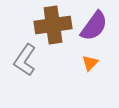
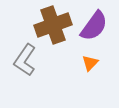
brown cross: rotated 12 degrees counterclockwise
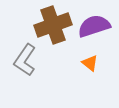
purple semicircle: rotated 144 degrees counterclockwise
orange triangle: rotated 36 degrees counterclockwise
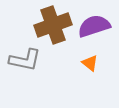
gray L-shape: rotated 112 degrees counterclockwise
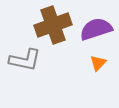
purple semicircle: moved 2 px right, 3 px down
orange triangle: moved 8 px right; rotated 36 degrees clockwise
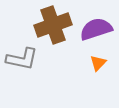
gray L-shape: moved 3 px left, 1 px up
